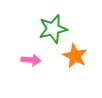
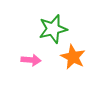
orange star: moved 2 px left, 1 px down
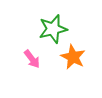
pink arrow: moved 1 px right, 1 px up; rotated 48 degrees clockwise
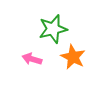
pink arrow: rotated 144 degrees clockwise
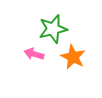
pink arrow: moved 2 px right, 5 px up
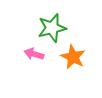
green star: moved 1 px left, 1 px up
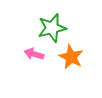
orange star: moved 2 px left
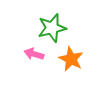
orange star: moved 2 px down
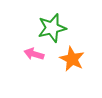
orange star: moved 1 px right
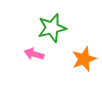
orange star: moved 12 px right; rotated 25 degrees clockwise
